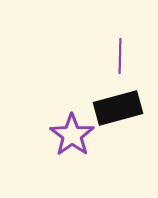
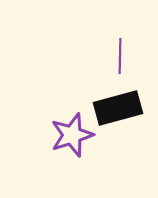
purple star: rotated 18 degrees clockwise
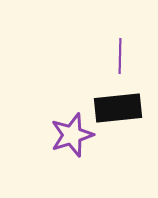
black rectangle: rotated 9 degrees clockwise
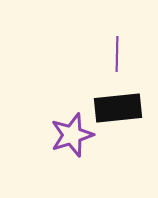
purple line: moved 3 px left, 2 px up
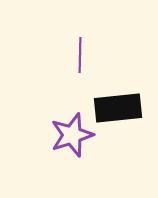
purple line: moved 37 px left, 1 px down
